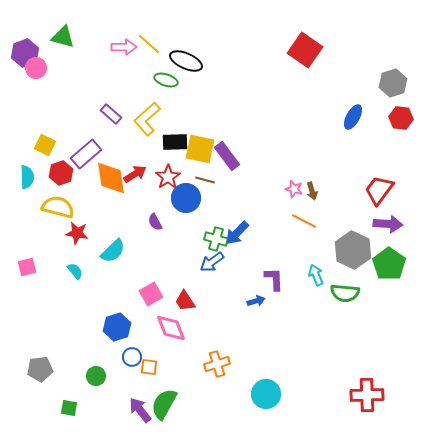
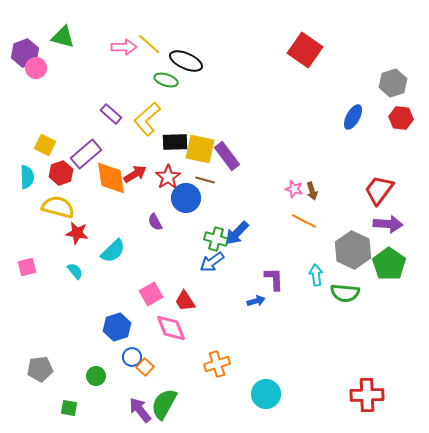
cyan arrow at (316, 275): rotated 15 degrees clockwise
orange square at (149, 367): moved 4 px left; rotated 36 degrees clockwise
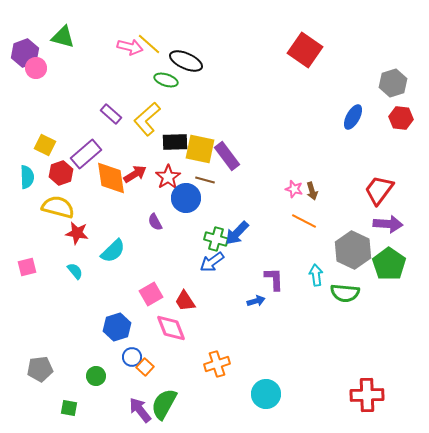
pink arrow at (124, 47): moved 6 px right; rotated 15 degrees clockwise
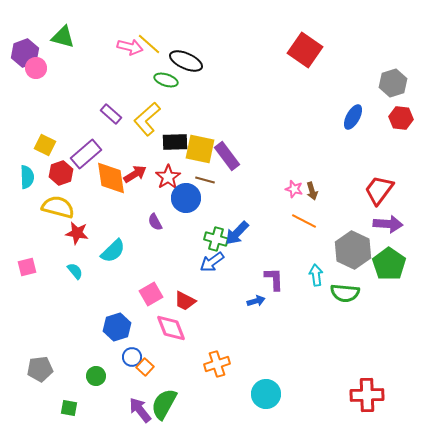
red trapezoid at (185, 301): rotated 30 degrees counterclockwise
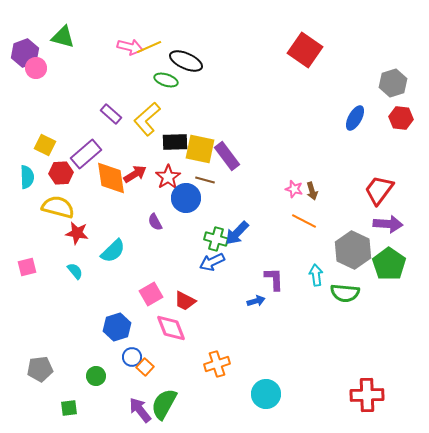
yellow line at (149, 44): moved 3 px down; rotated 65 degrees counterclockwise
blue ellipse at (353, 117): moved 2 px right, 1 px down
red hexagon at (61, 173): rotated 15 degrees clockwise
blue arrow at (212, 262): rotated 10 degrees clockwise
green square at (69, 408): rotated 18 degrees counterclockwise
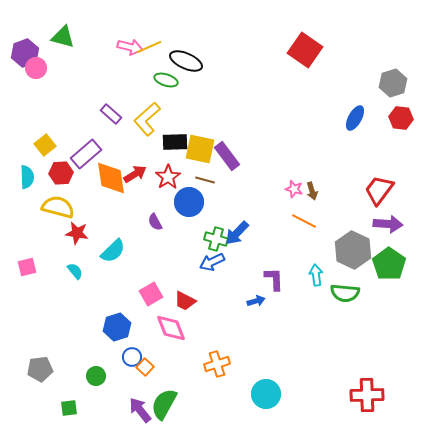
yellow square at (45, 145): rotated 25 degrees clockwise
blue circle at (186, 198): moved 3 px right, 4 px down
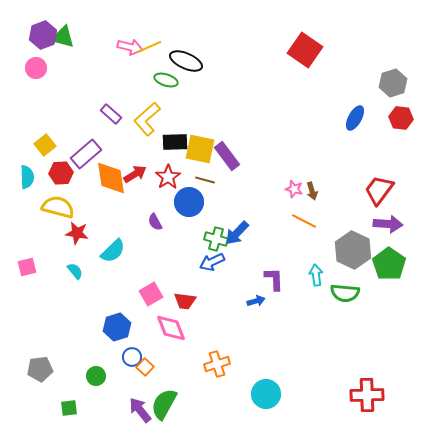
purple hexagon at (25, 53): moved 18 px right, 18 px up
red trapezoid at (185, 301): rotated 20 degrees counterclockwise
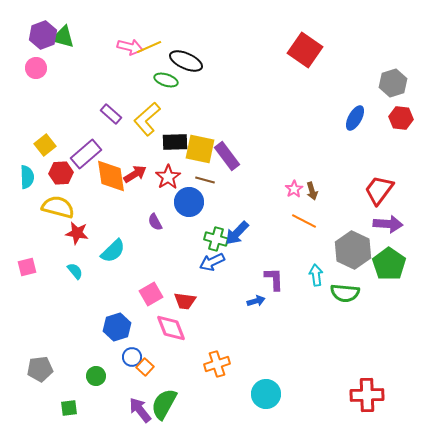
orange diamond at (111, 178): moved 2 px up
pink star at (294, 189): rotated 24 degrees clockwise
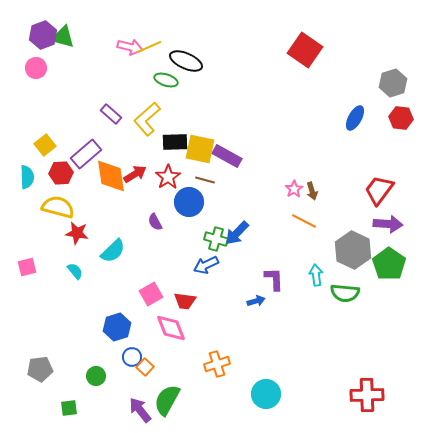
purple rectangle at (227, 156): rotated 24 degrees counterclockwise
blue arrow at (212, 262): moved 6 px left, 3 px down
green semicircle at (164, 404): moved 3 px right, 4 px up
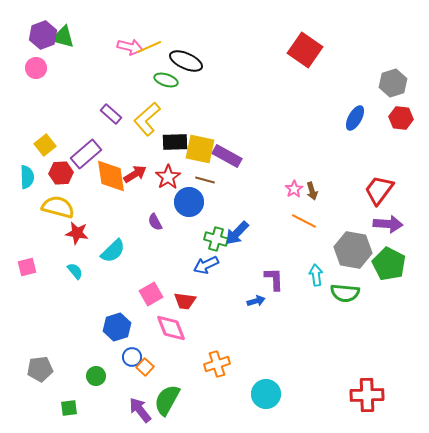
gray hexagon at (353, 250): rotated 15 degrees counterclockwise
green pentagon at (389, 264): rotated 8 degrees counterclockwise
